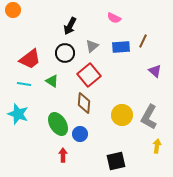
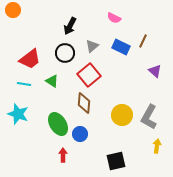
blue rectangle: rotated 30 degrees clockwise
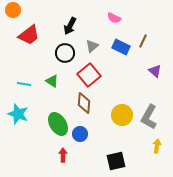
red trapezoid: moved 1 px left, 24 px up
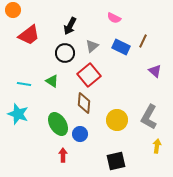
yellow circle: moved 5 px left, 5 px down
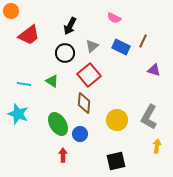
orange circle: moved 2 px left, 1 px down
purple triangle: moved 1 px left, 1 px up; rotated 24 degrees counterclockwise
